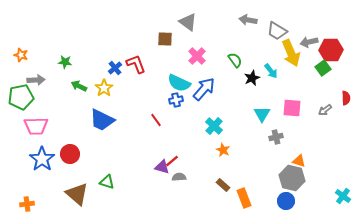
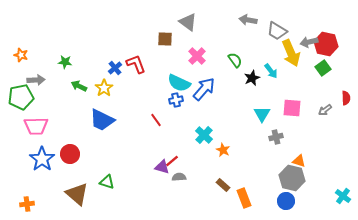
red hexagon at (331, 50): moved 5 px left, 6 px up; rotated 15 degrees clockwise
cyan cross at (214, 126): moved 10 px left, 9 px down
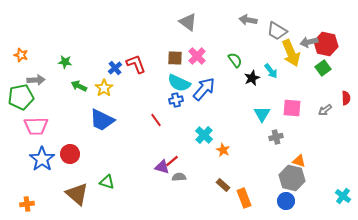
brown square at (165, 39): moved 10 px right, 19 px down
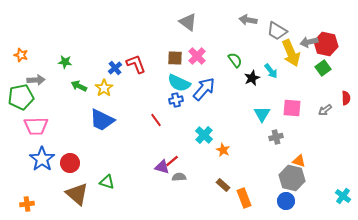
red circle at (70, 154): moved 9 px down
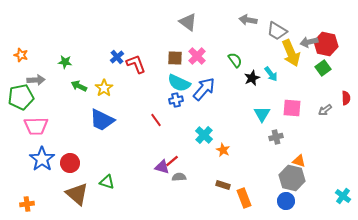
blue cross at (115, 68): moved 2 px right, 11 px up
cyan arrow at (271, 71): moved 3 px down
brown rectangle at (223, 185): rotated 24 degrees counterclockwise
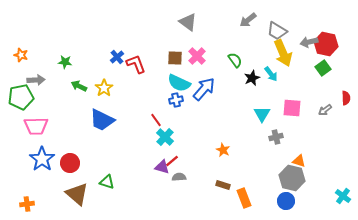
gray arrow at (248, 20): rotated 48 degrees counterclockwise
yellow arrow at (291, 53): moved 8 px left
cyan cross at (204, 135): moved 39 px left, 2 px down
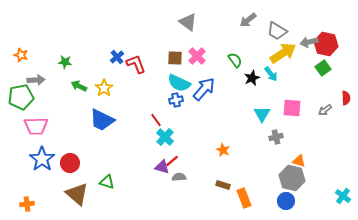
yellow arrow at (283, 53): rotated 100 degrees counterclockwise
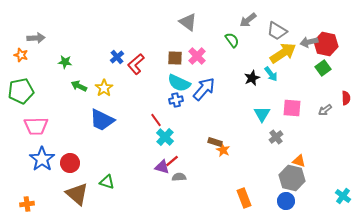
green semicircle at (235, 60): moved 3 px left, 20 px up
red L-shape at (136, 64): rotated 110 degrees counterclockwise
gray arrow at (36, 80): moved 42 px up
green pentagon at (21, 97): moved 6 px up
gray cross at (276, 137): rotated 24 degrees counterclockwise
brown rectangle at (223, 185): moved 8 px left, 43 px up
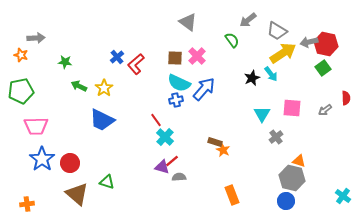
orange rectangle at (244, 198): moved 12 px left, 3 px up
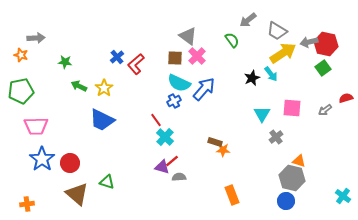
gray triangle at (188, 22): moved 14 px down
red semicircle at (346, 98): rotated 104 degrees counterclockwise
blue cross at (176, 100): moved 2 px left, 1 px down; rotated 16 degrees counterclockwise
orange star at (223, 150): rotated 24 degrees counterclockwise
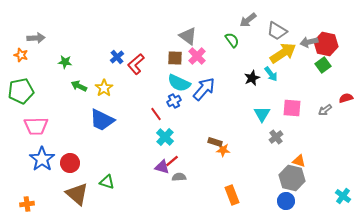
green square at (323, 68): moved 3 px up
red line at (156, 120): moved 6 px up
